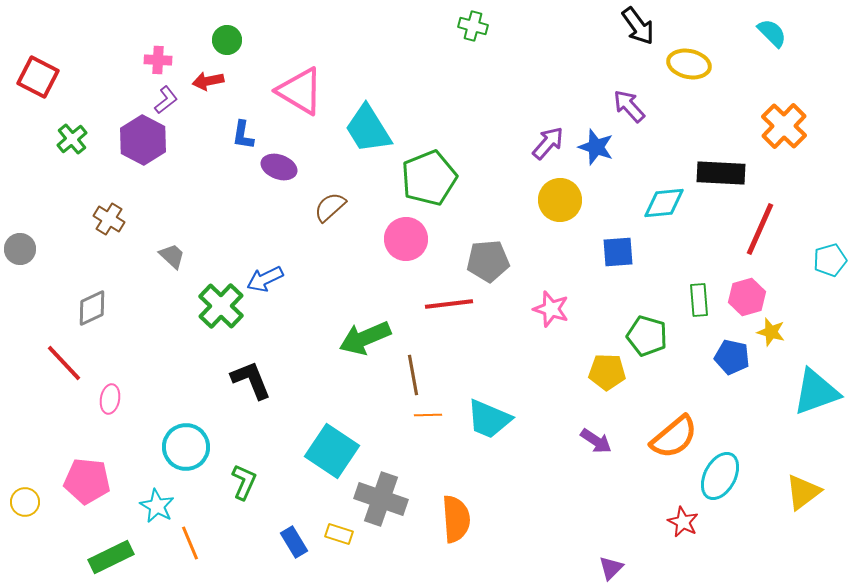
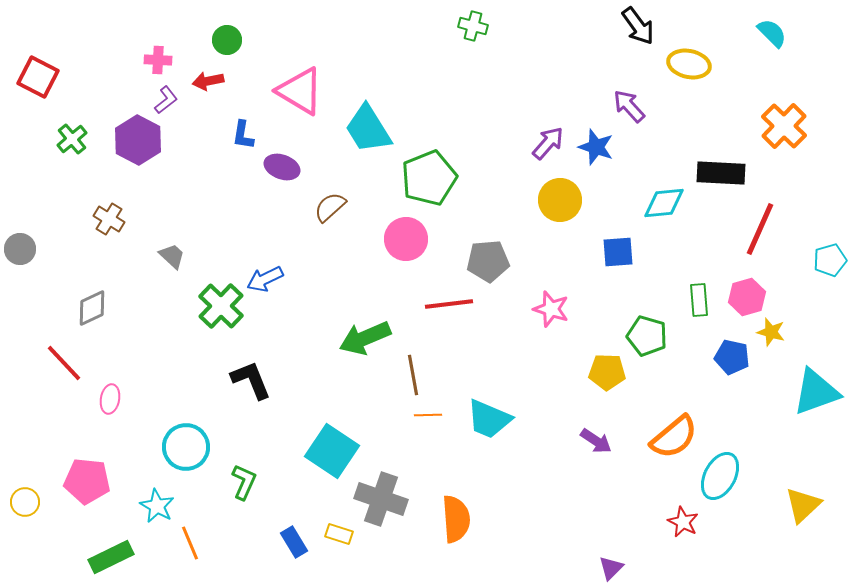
purple hexagon at (143, 140): moved 5 px left
purple ellipse at (279, 167): moved 3 px right
yellow triangle at (803, 492): moved 13 px down; rotated 6 degrees counterclockwise
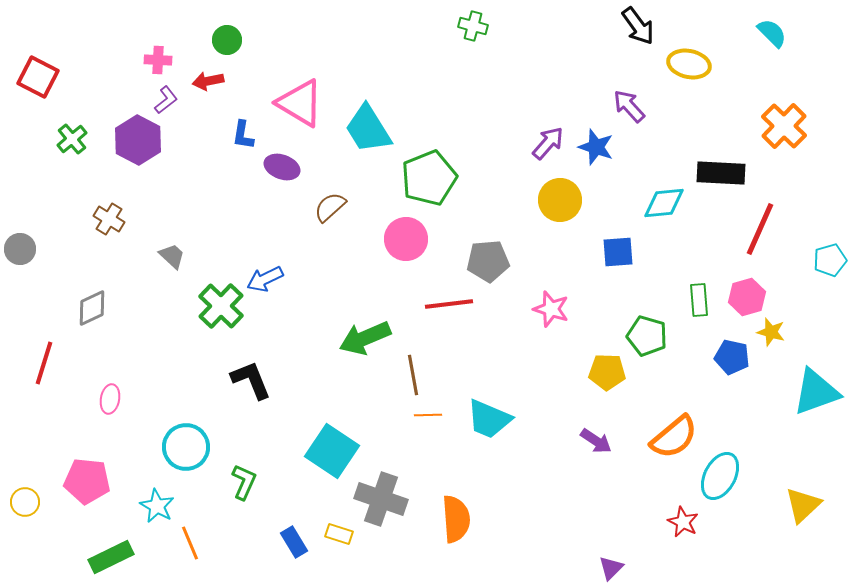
pink triangle at (300, 91): moved 12 px down
red line at (64, 363): moved 20 px left; rotated 60 degrees clockwise
